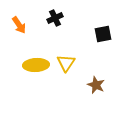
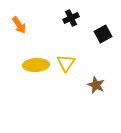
black cross: moved 16 px right
black square: rotated 18 degrees counterclockwise
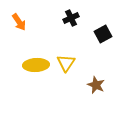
orange arrow: moved 3 px up
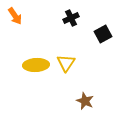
orange arrow: moved 4 px left, 6 px up
brown star: moved 11 px left, 16 px down
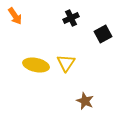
yellow ellipse: rotated 15 degrees clockwise
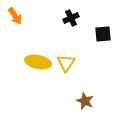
black square: rotated 24 degrees clockwise
yellow ellipse: moved 2 px right, 3 px up
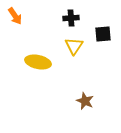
black cross: rotated 21 degrees clockwise
yellow triangle: moved 8 px right, 17 px up
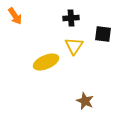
black square: rotated 12 degrees clockwise
yellow ellipse: moved 8 px right; rotated 35 degrees counterclockwise
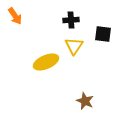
black cross: moved 2 px down
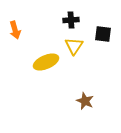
orange arrow: moved 14 px down; rotated 18 degrees clockwise
